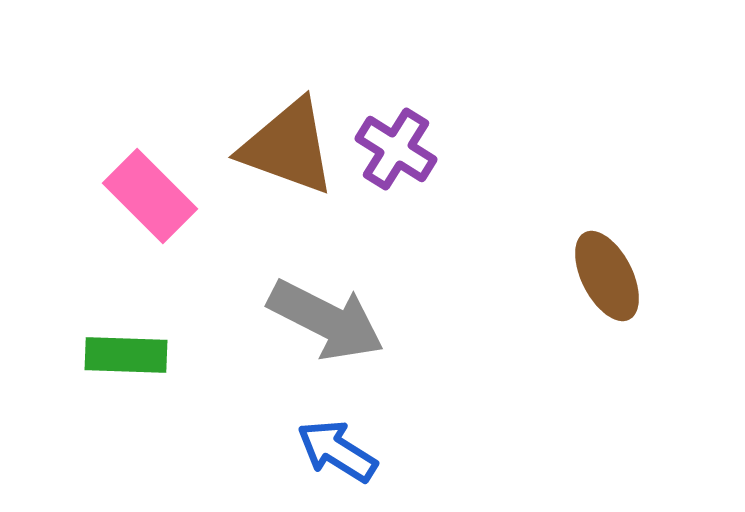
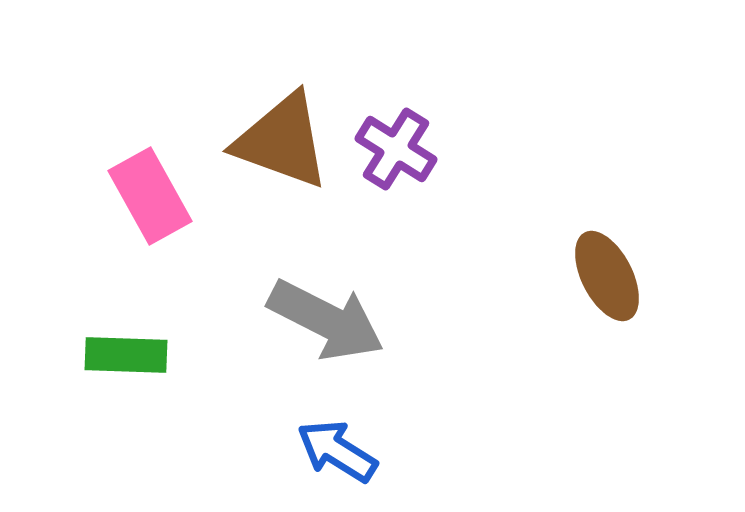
brown triangle: moved 6 px left, 6 px up
pink rectangle: rotated 16 degrees clockwise
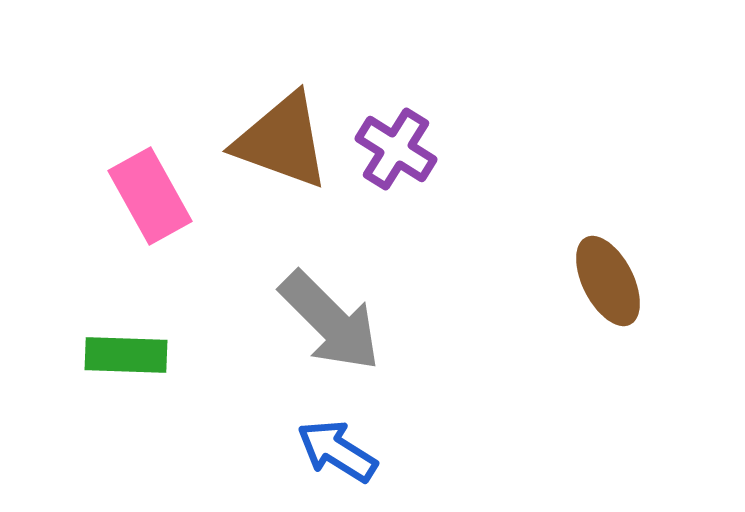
brown ellipse: moved 1 px right, 5 px down
gray arrow: moved 4 px right, 1 px down; rotated 18 degrees clockwise
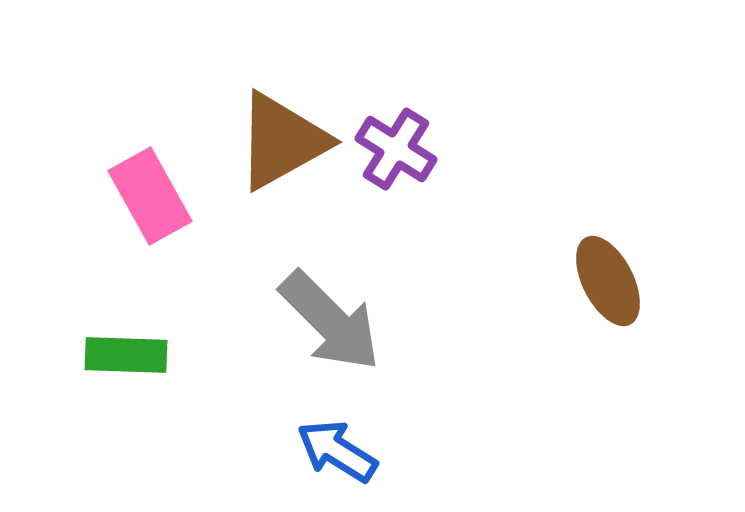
brown triangle: rotated 49 degrees counterclockwise
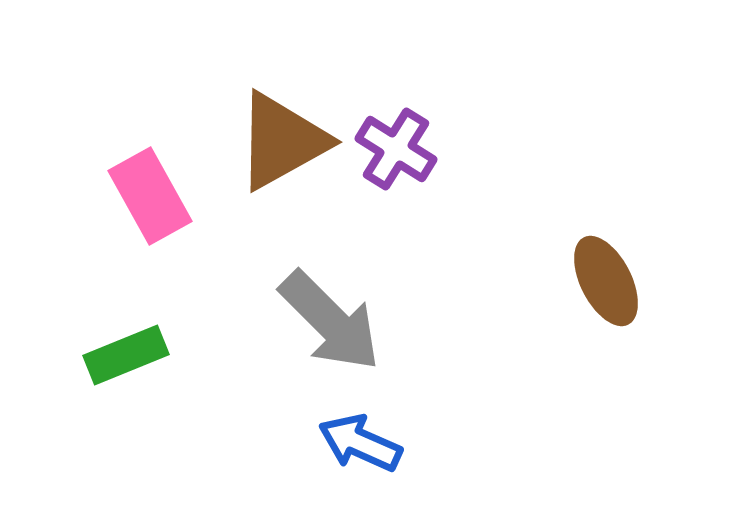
brown ellipse: moved 2 px left
green rectangle: rotated 24 degrees counterclockwise
blue arrow: moved 23 px right, 8 px up; rotated 8 degrees counterclockwise
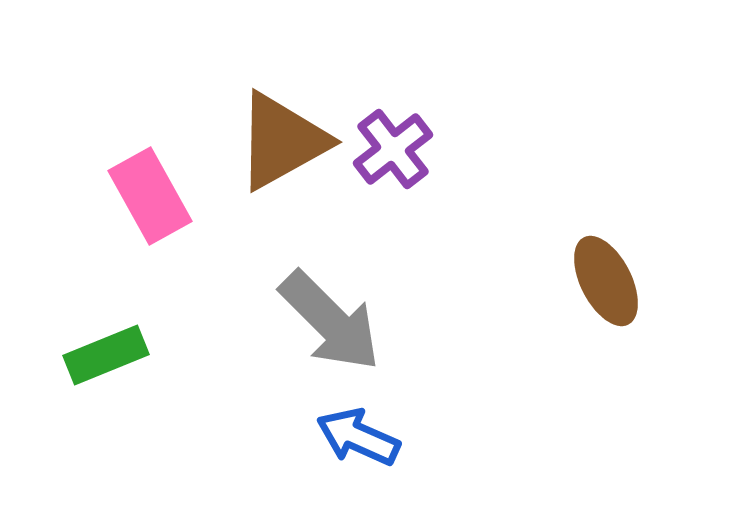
purple cross: moved 3 px left; rotated 20 degrees clockwise
green rectangle: moved 20 px left
blue arrow: moved 2 px left, 6 px up
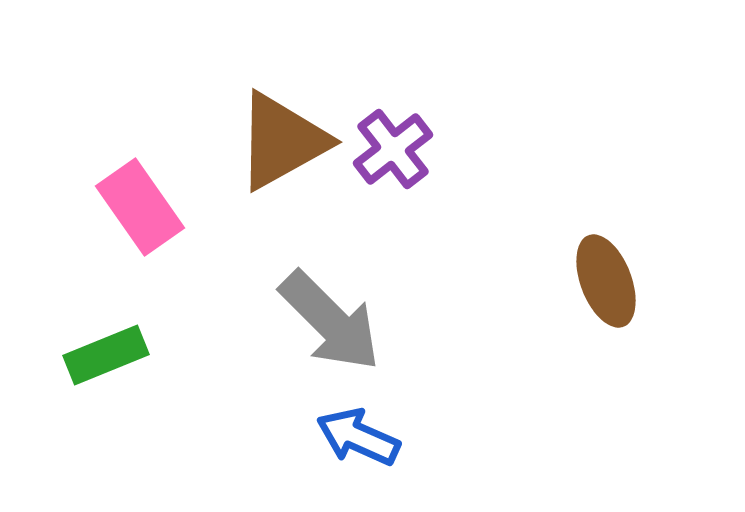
pink rectangle: moved 10 px left, 11 px down; rotated 6 degrees counterclockwise
brown ellipse: rotated 6 degrees clockwise
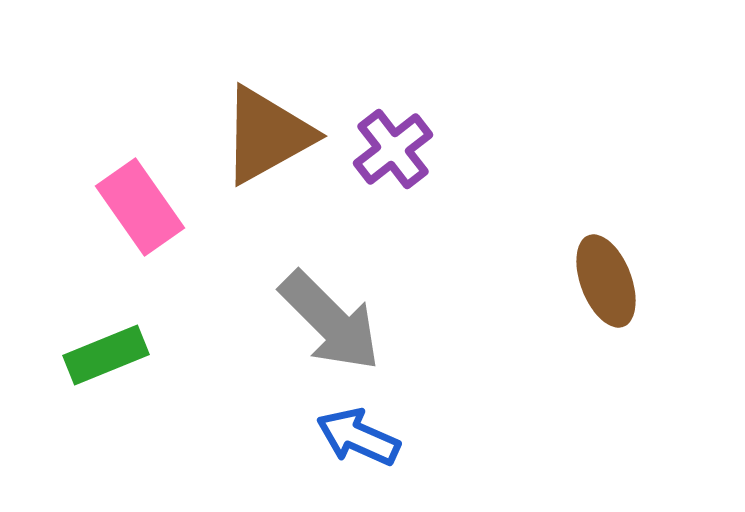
brown triangle: moved 15 px left, 6 px up
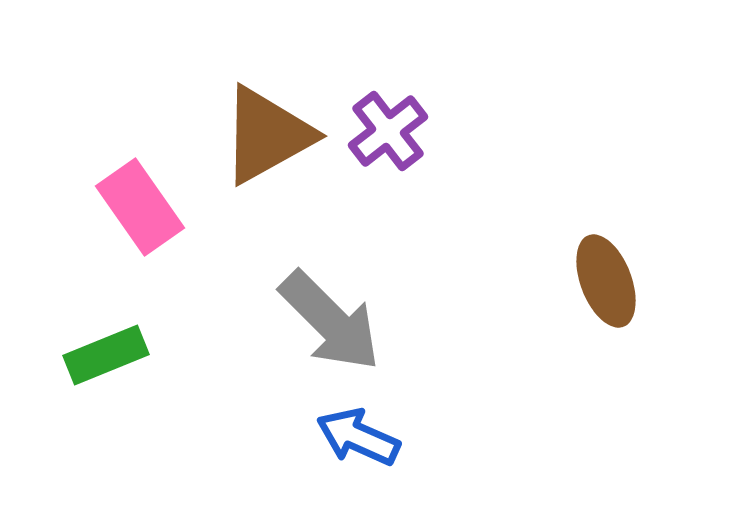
purple cross: moved 5 px left, 18 px up
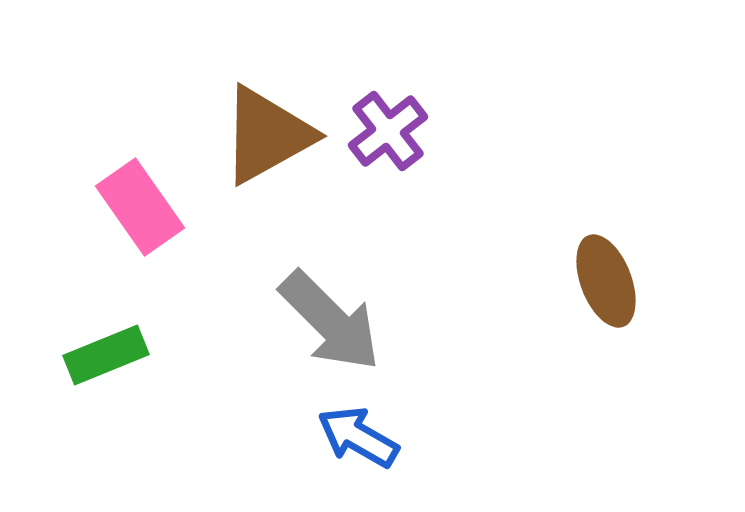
blue arrow: rotated 6 degrees clockwise
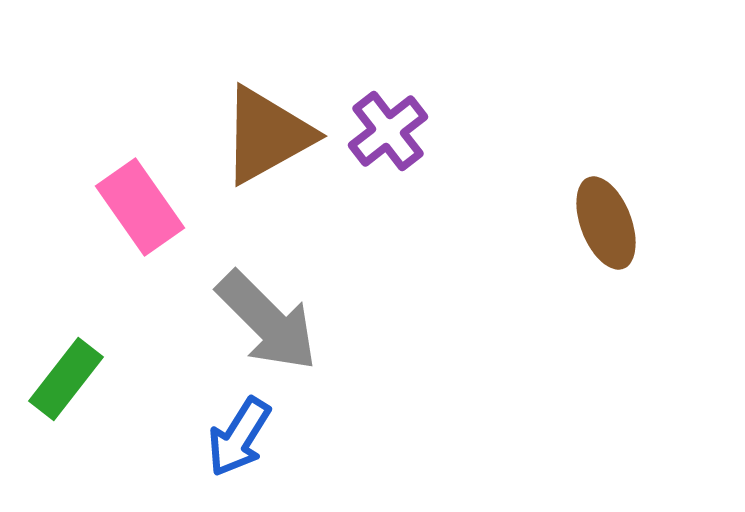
brown ellipse: moved 58 px up
gray arrow: moved 63 px left
green rectangle: moved 40 px left, 24 px down; rotated 30 degrees counterclockwise
blue arrow: moved 119 px left; rotated 88 degrees counterclockwise
